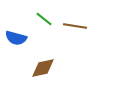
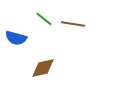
brown line: moved 2 px left, 2 px up
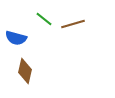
brown line: rotated 25 degrees counterclockwise
brown diamond: moved 18 px left, 3 px down; rotated 65 degrees counterclockwise
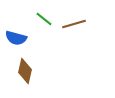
brown line: moved 1 px right
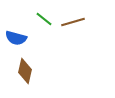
brown line: moved 1 px left, 2 px up
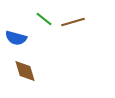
brown diamond: rotated 30 degrees counterclockwise
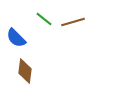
blue semicircle: rotated 30 degrees clockwise
brown diamond: rotated 25 degrees clockwise
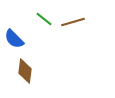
blue semicircle: moved 2 px left, 1 px down
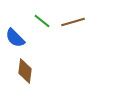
green line: moved 2 px left, 2 px down
blue semicircle: moved 1 px right, 1 px up
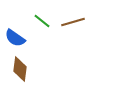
blue semicircle: rotated 10 degrees counterclockwise
brown diamond: moved 5 px left, 2 px up
